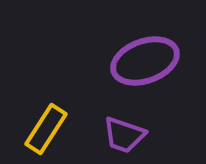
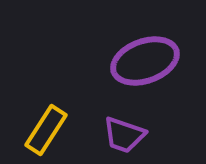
yellow rectangle: moved 1 px down
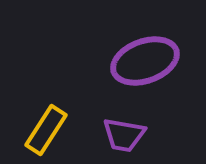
purple trapezoid: rotated 9 degrees counterclockwise
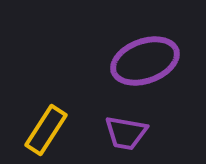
purple trapezoid: moved 2 px right, 2 px up
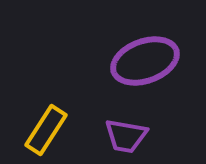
purple trapezoid: moved 3 px down
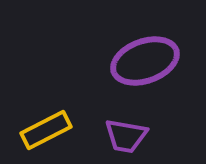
yellow rectangle: rotated 30 degrees clockwise
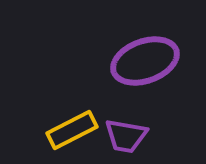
yellow rectangle: moved 26 px right
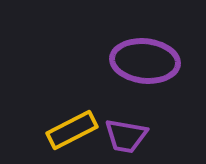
purple ellipse: rotated 26 degrees clockwise
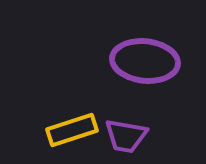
yellow rectangle: rotated 9 degrees clockwise
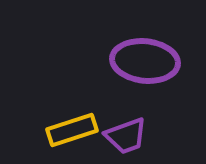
purple trapezoid: rotated 30 degrees counterclockwise
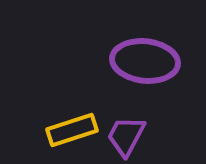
purple trapezoid: rotated 138 degrees clockwise
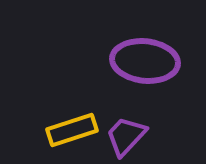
purple trapezoid: rotated 15 degrees clockwise
